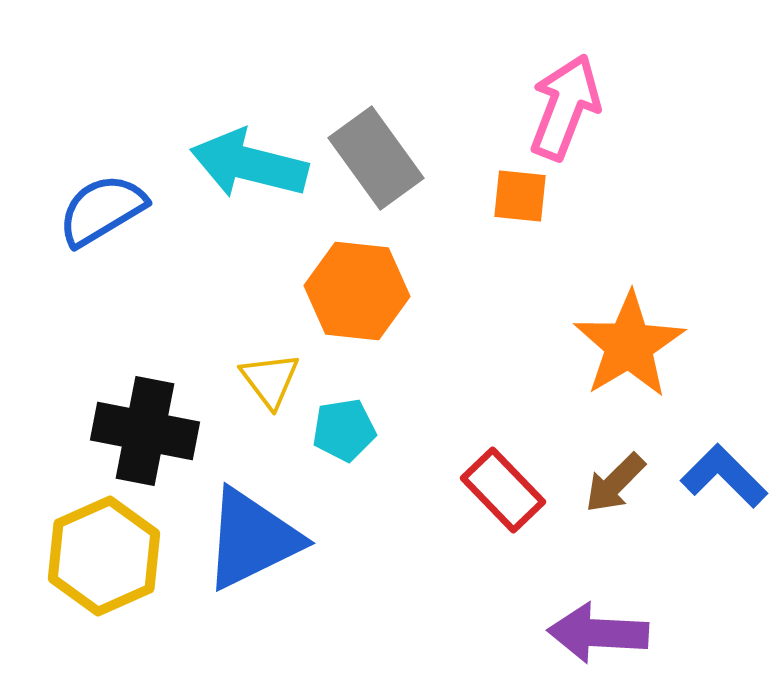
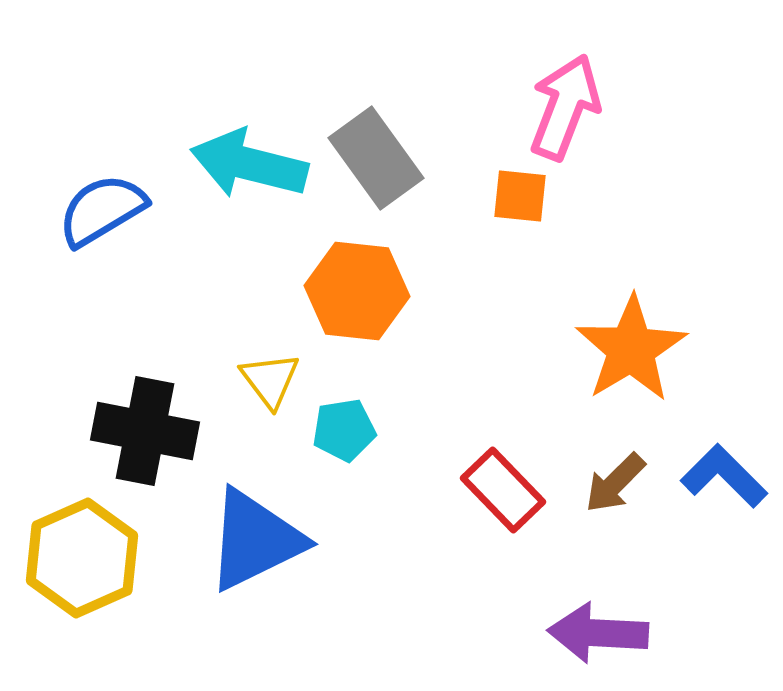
orange star: moved 2 px right, 4 px down
blue triangle: moved 3 px right, 1 px down
yellow hexagon: moved 22 px left, 2 px down
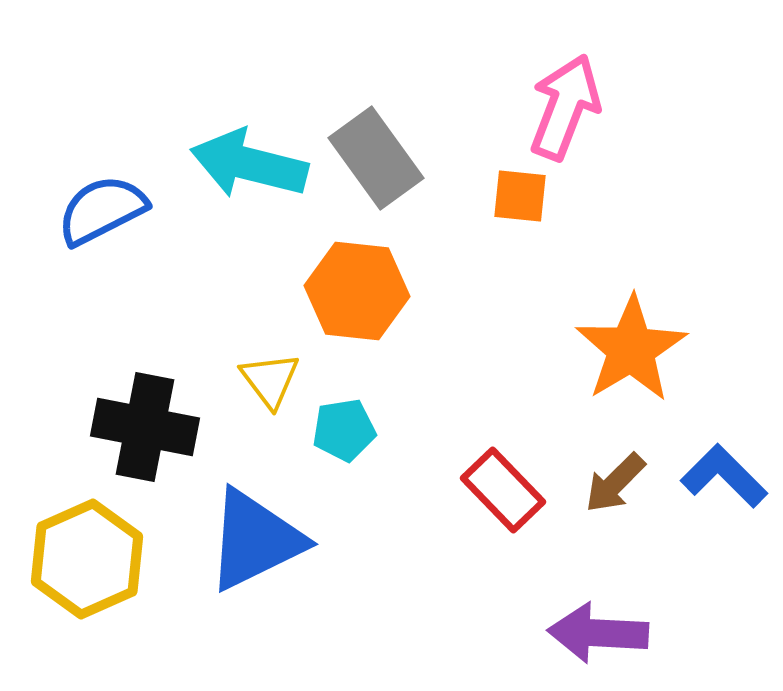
blue semicircle: rotated 4 degrees clockwise
black cross: moved 4 px up
yellow hexagon: moved 5 px right, 1 px down
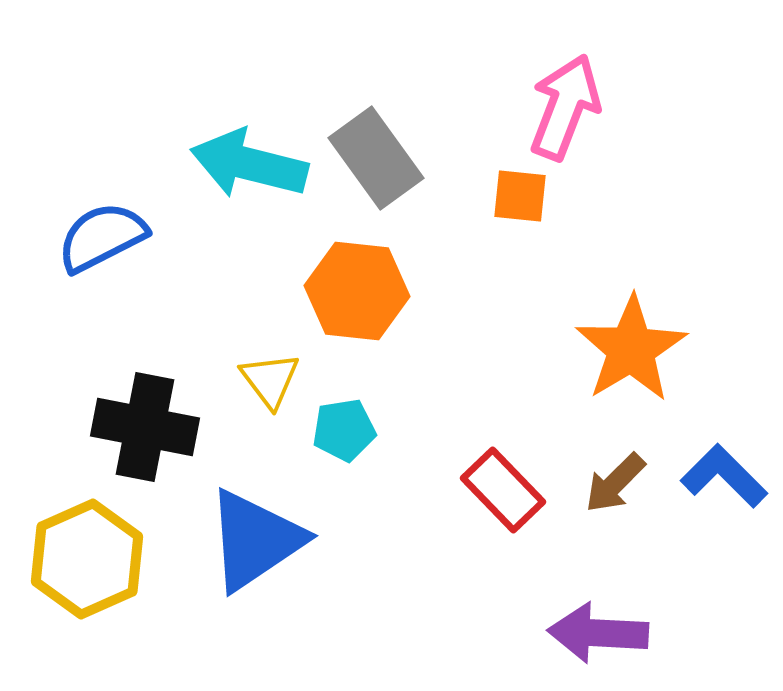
blue semicircle: moved 27 px down
blue triangle: rotated 8 degrees counterclockwise
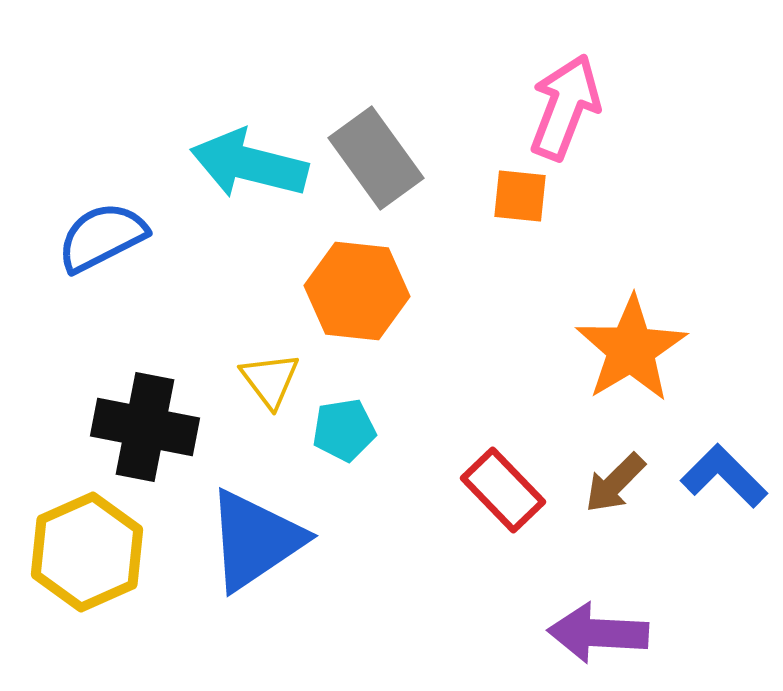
yellow hexagon: moved 7 px up
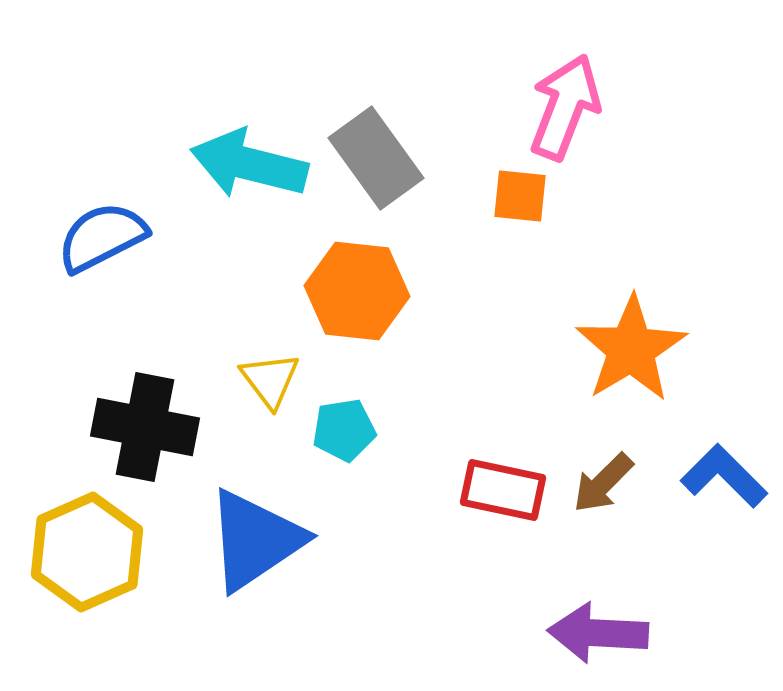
brown arrow: moved 12 px left
red rectangle: rotated 34 degrees counterclockwise
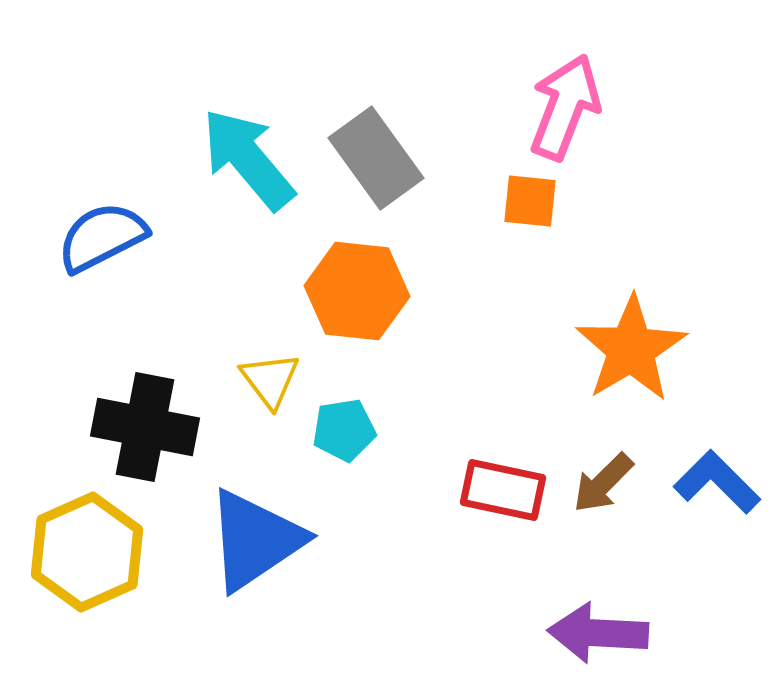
cyan arrow: moved 1 px left, 5 px up; rotated 36 degrees clockwise
orange square: moved 10 px right, 5 px down
blue L-shape: moved 7 px left, 6 px down
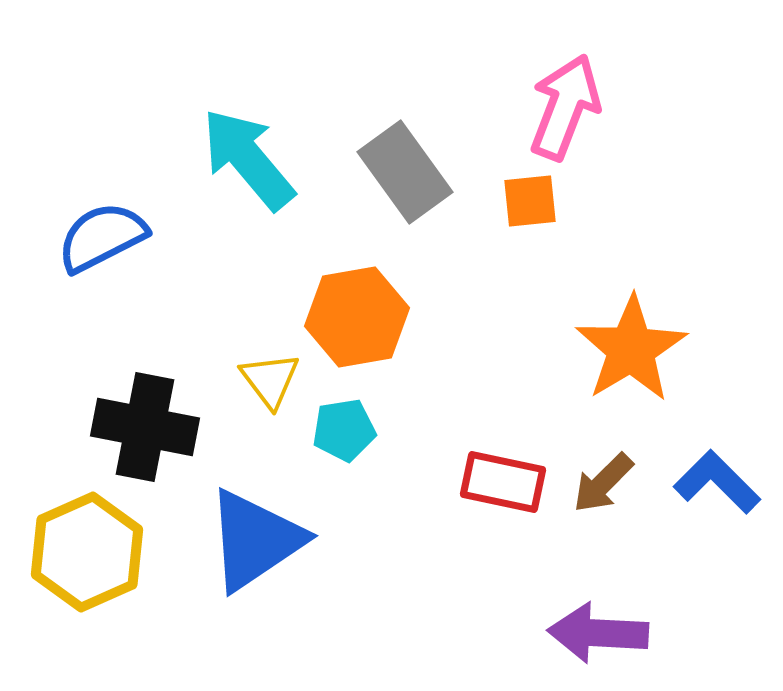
gray rectangle: moved 29 px right, 14 px down
orange square: rotated 12 degrees counterclockwise
orange hexagon: moved 26 px down; rotated 16 degrees counterclockwise
red rectangle: moved 8 px up
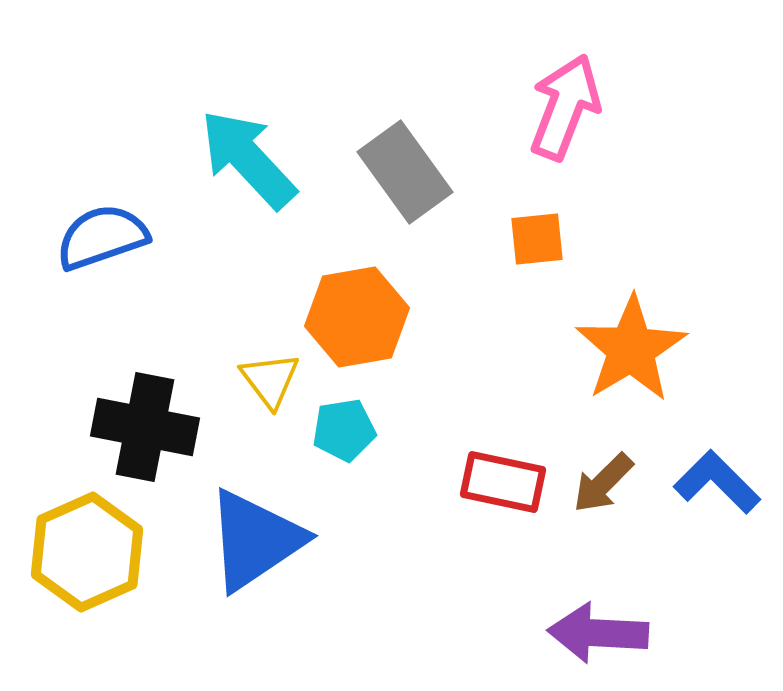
cyan arrow: rotated 3 degrees counterclockwise
orange square: moved 7 px right, 38 px down
blue semicircle: rotated 8 degrees clockwise
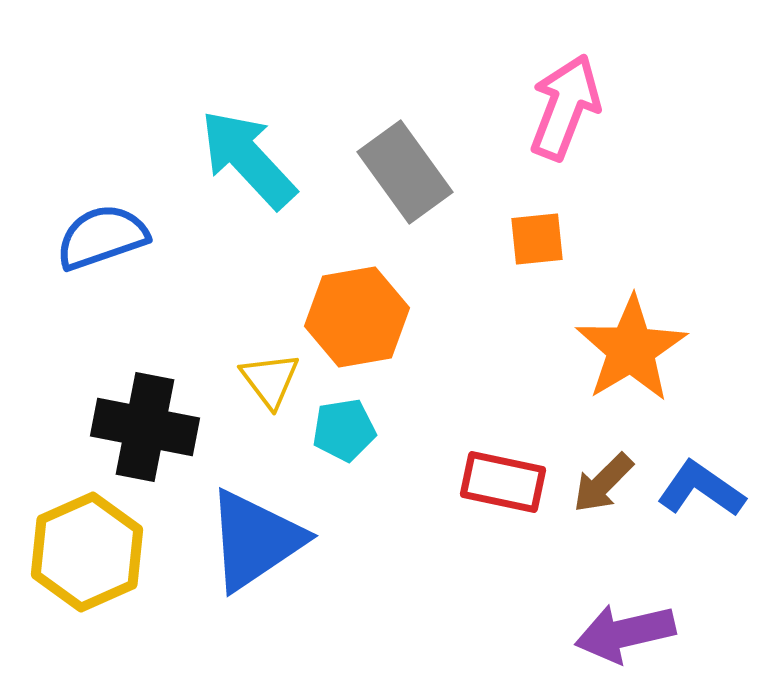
blue L-shape: moved 16 px left, 7 px down; rotated 10 degrees counterclockwise
purple arrow: moved 27 px right; rotated 16 degrees counterclockwise
